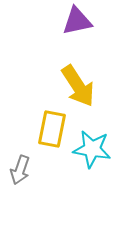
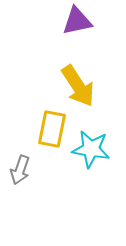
cyan star: moved 1 px left
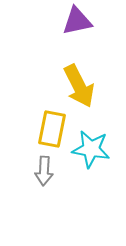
yellow arrow: moved 1 px right; rotated 6 degrees clockwise
gray arrow: moved 24 px right, 1 px down; rotated 16 degrees counterclockwise
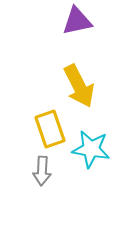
yellow rectangle: moved 2 px left; rotated 30 degrees counterclockwise
gray arrow: moved 2 px left
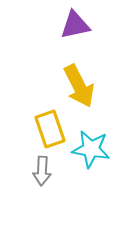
purple triangle: moved 2 px left, 4 px down
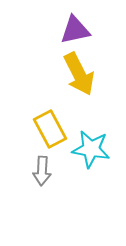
purple triangle: moved 5 px down
yellow arrow: moved 12 px up
yellow rectangle: rotated 9 degrees counterclockwise
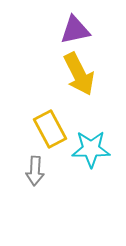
cyan star: rotated 9 degrees counterclockwise
gray arrow: moved 7 px left
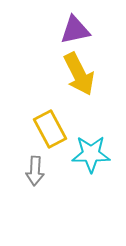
cyan star: moved 5 px down
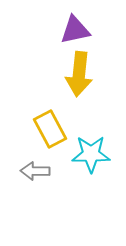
yellow arrow: rotated 33 degrees clockwise
gray arrow: rotated 88 degrees clockwise
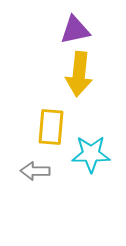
yellow rectangle: moved 1 px right, 2 px up; rotated 33 degrees clockwise
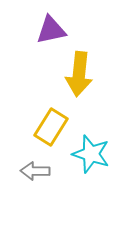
purple triangle: moved 24 px left
yellow rectangle: rotated 27 degrees clockwise
cyan star: rotated 18 degrees clockwise
